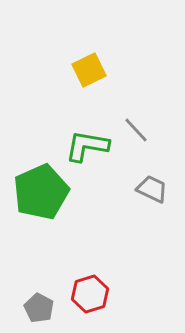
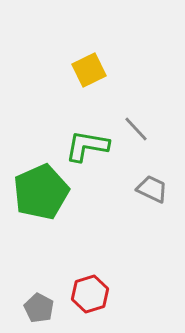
gray line: moved 1 px up
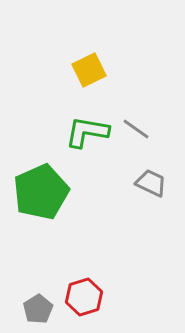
gray line: rotated 12 degrees counterclockwise
green L-shape: moved 14 px up
gray trapezoid: moved 1 px left, 6 px up
red hexagon: moved 6 px left, 3 px down
gray pentagon: moved 1 px left, 1 px down; rotated 12 degrees clockwise
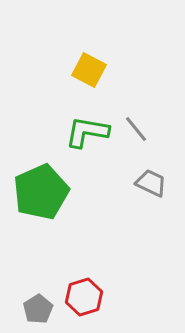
yellow square: rotated 36 degrees counterclockwise
gray line: rotated 16 degrees clockwise
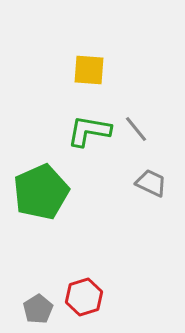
yellow square: rotated 24 degrees counterclockwise
green L-shape: moved 2 px right, 1 px up
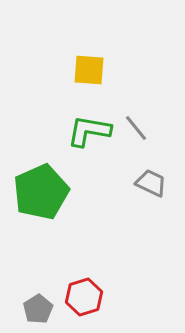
gray line: moved 1 px up
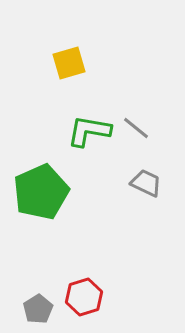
yellow square: moved 20 px left, 7 px up; rotated 20 degrees counterclockwise
gray line: rotated 12 degrees counterclockwise
gray trapezoid: moved 5 px left
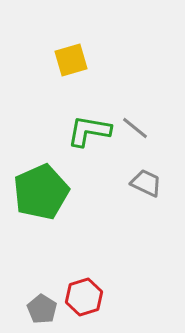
yellow square: moved 2 px right, 3 px up
gray line: moved 1 px left
gray pentagon: moved 4 px right; rotated 8 degrees counterclockwise
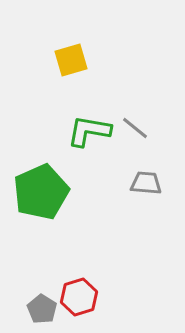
gray trapezoid: rotated 20 degrees counterclockwise
red hexagon: moved 5 px left
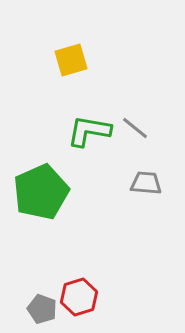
gray pentagon: rotated 12 degrees counterclockwise
